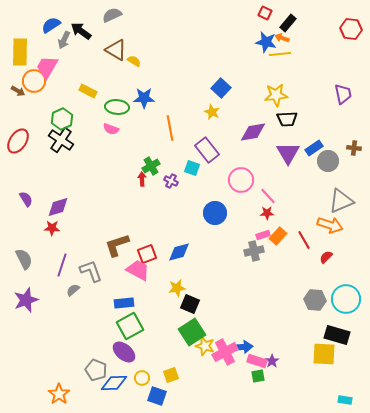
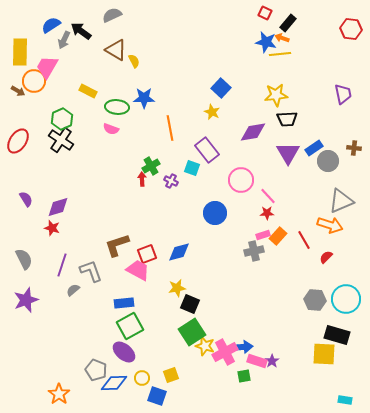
yellow semicircle at (134, 61): rotated 32 degrees clockwise
red star at (52, 228): rotated 14 degrees clockwise
green square at (258, 376): moved 14 px left
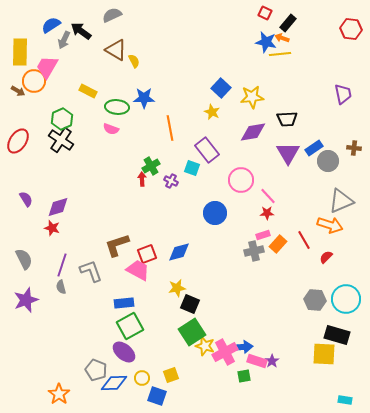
yellow star at (276, 95): moved 24 px left, 2 px down
orange rectangle at (278, 236): moved 8 px down
gray semicircle at (73, 290): moved 12 px left, 3 px up; rotated 64 degrees counterclockwise
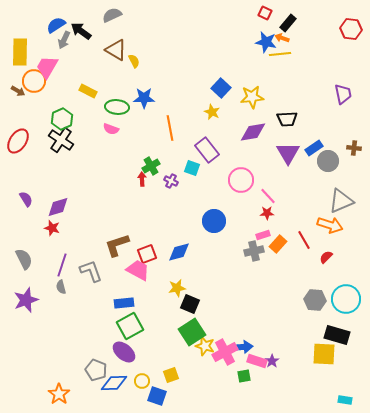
blue semicircle at (51, 25): moved 5 px right
blue circle at (215, 213): moved 1 px left, 8 px down
yellow circle at (142, 378): moved 3 px down
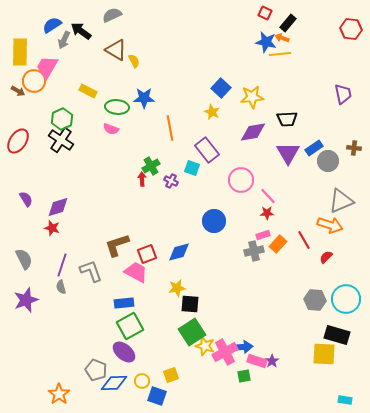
blue semicircle at (56, 25): moved 4 px left
pink trapezoid at (138, 270): moved 2 px left, 2 px down
black square at (190, 304): rotated 18 degrees counterclockwise
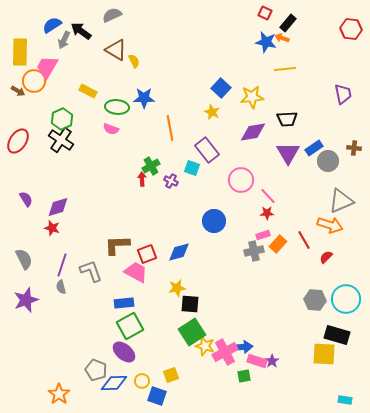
yellow line at (280, 54): moved 5 px right, 15 px down
brown L-shape at (117, 245): rotated 16 degrees clockwise
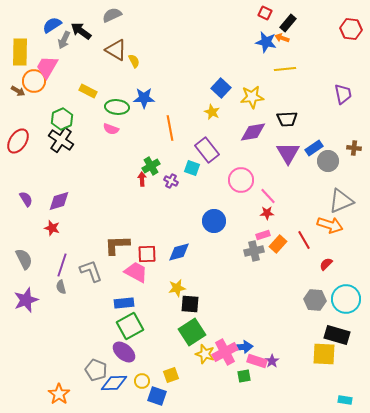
purple diamond at (58, 207): moved 1 px right, 6 px up
red square at (147, 254): rotated 18 degrees clockwise
red semicircle at (326, 257): moved 7 px down
yellow star at (205, 346): moved 8 px down
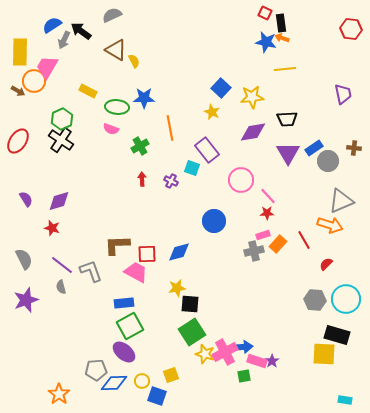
black rectangle at (288, 23): moved 7 px left; rotated 48 degrees counterclockwise
green cross at (151, 166): moved 11 px left, 20 px up
purple line at (62, 265): rotated 70 degrees counterclockwise
gray pentagon at (96, 370): rotated 25 degrees counterclockwise
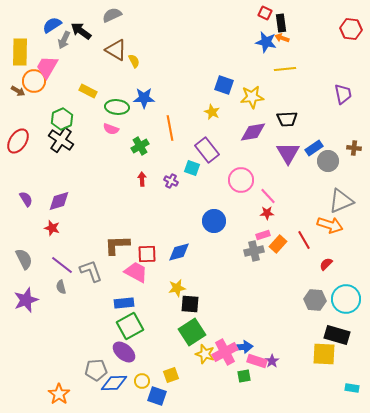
blue square at (221, 88): moved 3 px right, 3 px up; rotated 24 degrees counterclockwise
cyan rectangle at (345, 400): moved 7 px right, 12 px up
